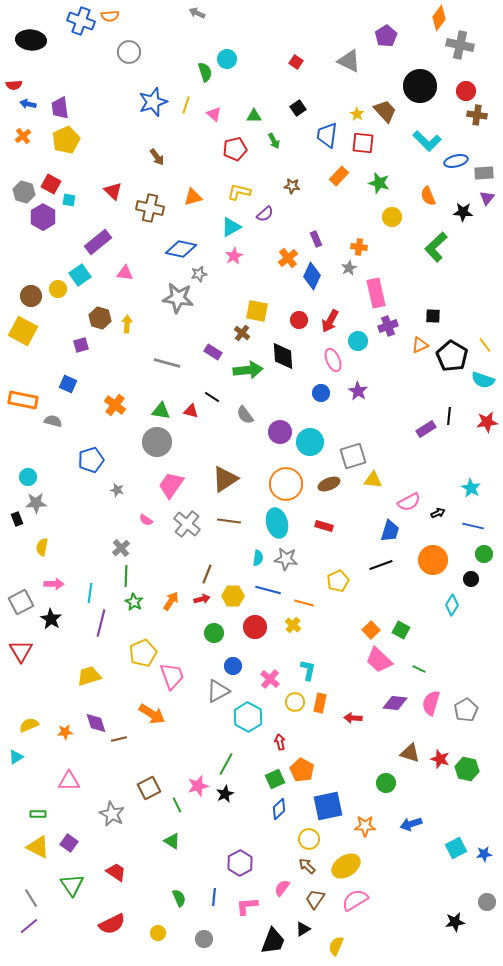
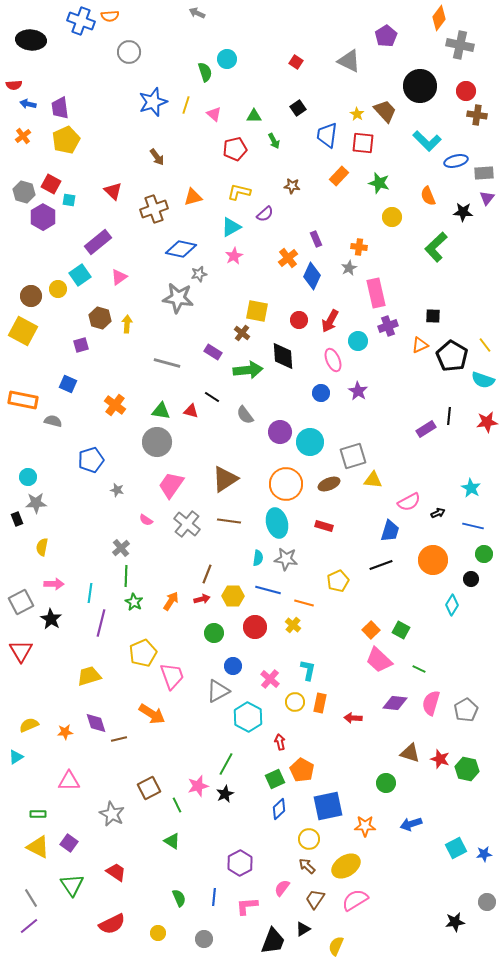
brown cross at (150, 208): moved 4 px right, 1 px down; rotated 32 degrees counterclockwise
pink triangle at (125, 273): moved 6 px left, 4 px down; rotated 42 degrees counterclockwise
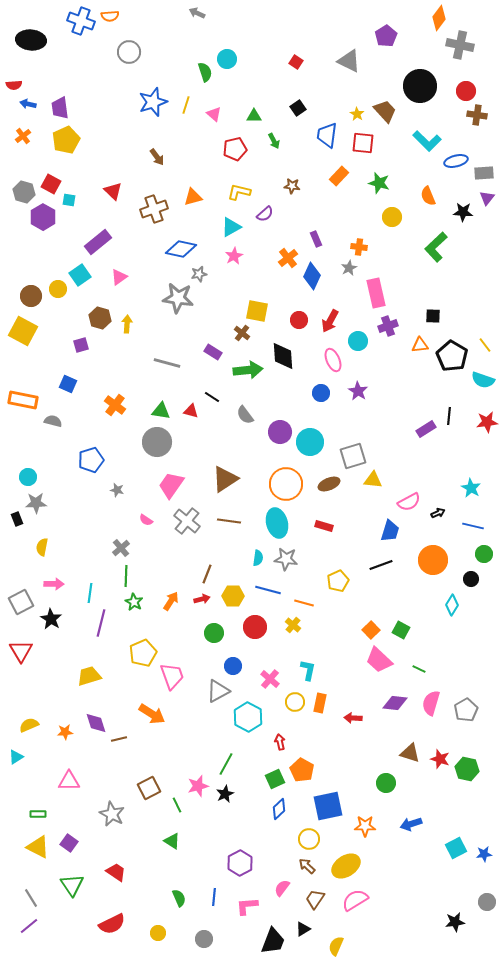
orange triangle at (420, 345): rotated 18 degrees clockwise
gray cross at (187, 524): moved 3 px up
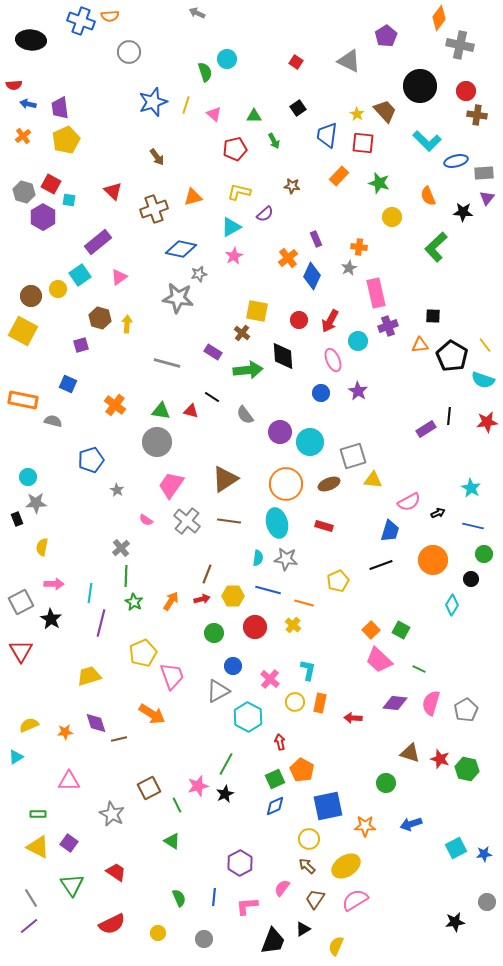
gray star at (117, 490): rotated 16 degrees clockwise
blue diamond at (279, 809): moved 4 px left, 3 px up; rotated 20 degrees clockwise
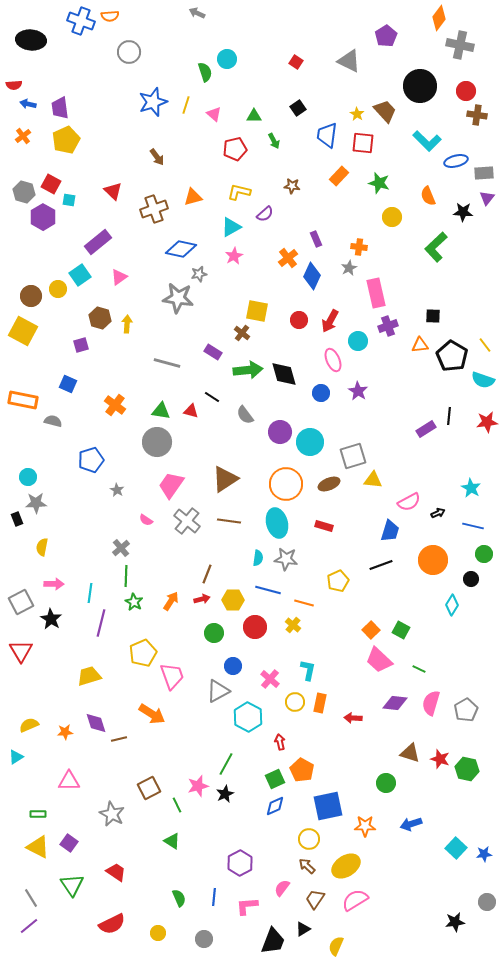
black diamond at (283, 356): moved 1 px right, 18 px down; rotated 12 degrees counterclockwise
yellow hexagon at (233, 596): moved 4 px down
cyan square at (456, 848): rotated 20 degrees counterclockwise
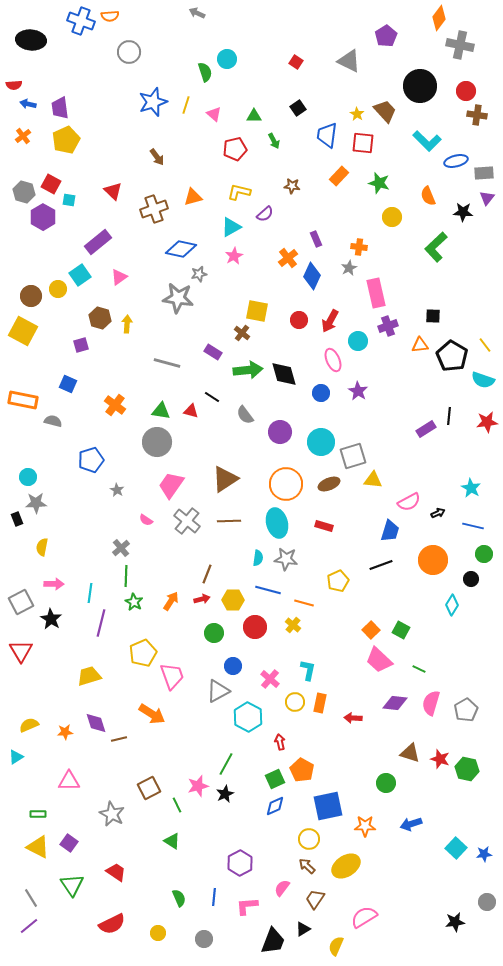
cyan circle at (310, 442): moved 11 px right
brown line at (229, 521): rotated 10 degrees counterclockwise
pink semicircle at (355, 900): moved 9 px right, 17 px down
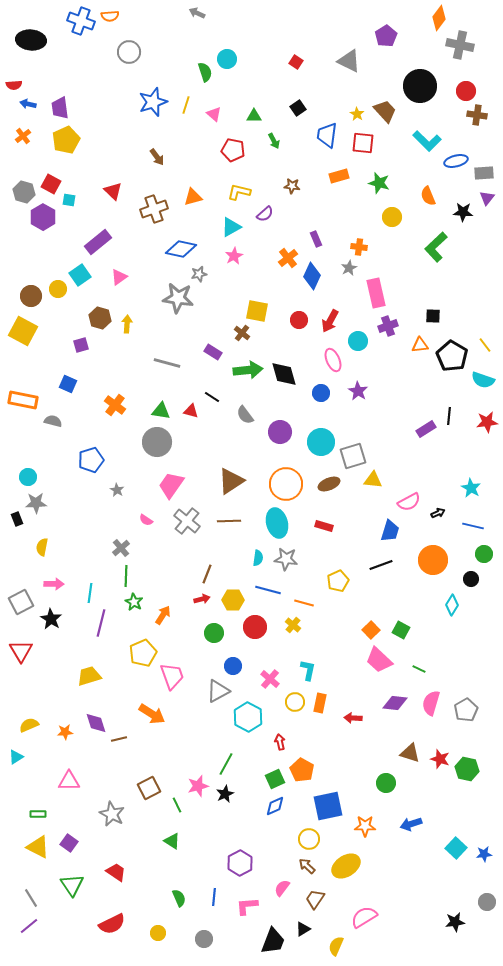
red pentagon at (235, 149): moved 2 px left, 1 px down; rotated 25 degrees clockwise
orange rectangle at (339, 176): rotated 30 degrees clockwise
brown triangle at (225, 479): moved 6 px right, 2 px down
orange arrow at (171, 601): moved 8 px left, 14 px down
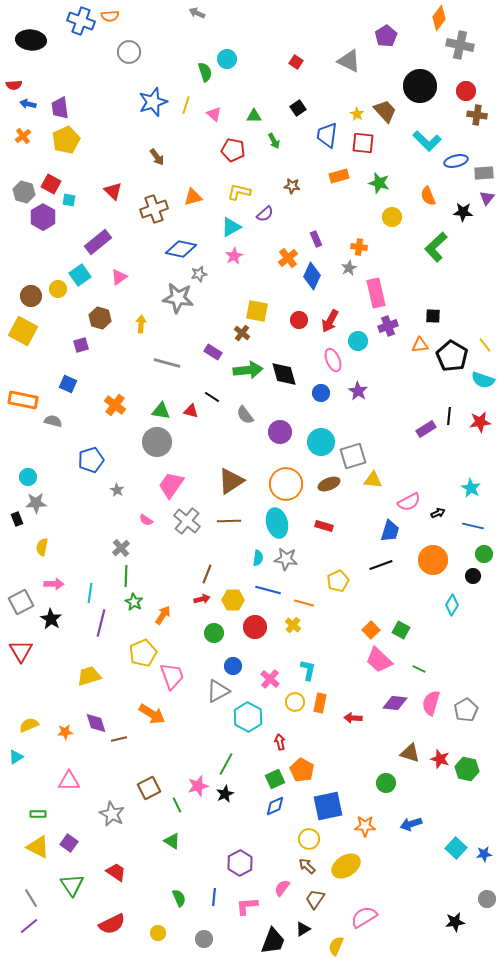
yellow arrow at (127, 324): moved 14 px right
red star at (487, 422): moved 7 px left
black circle at (471, 579): moved 2 px right, 3 px up
gray circle at (487, 902): moved 3 px up
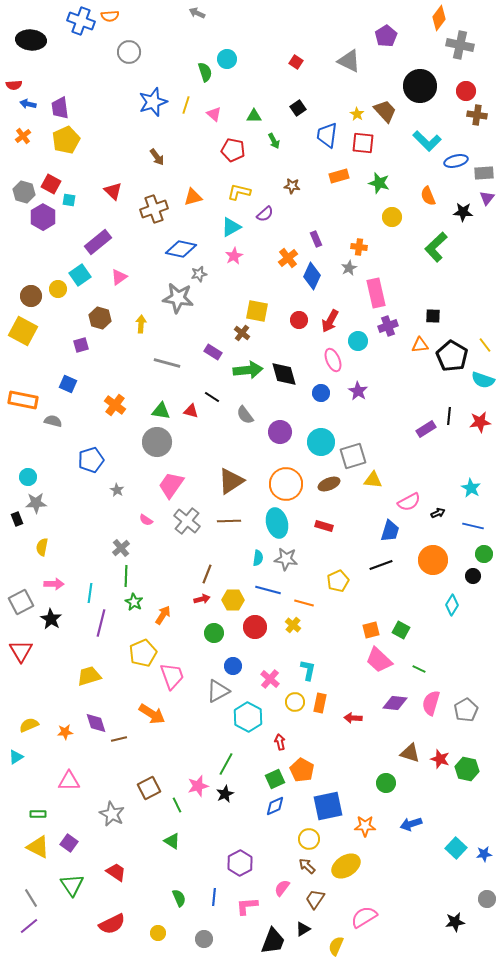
orange square at (371, 630): rotated 30 degrees clockwise
